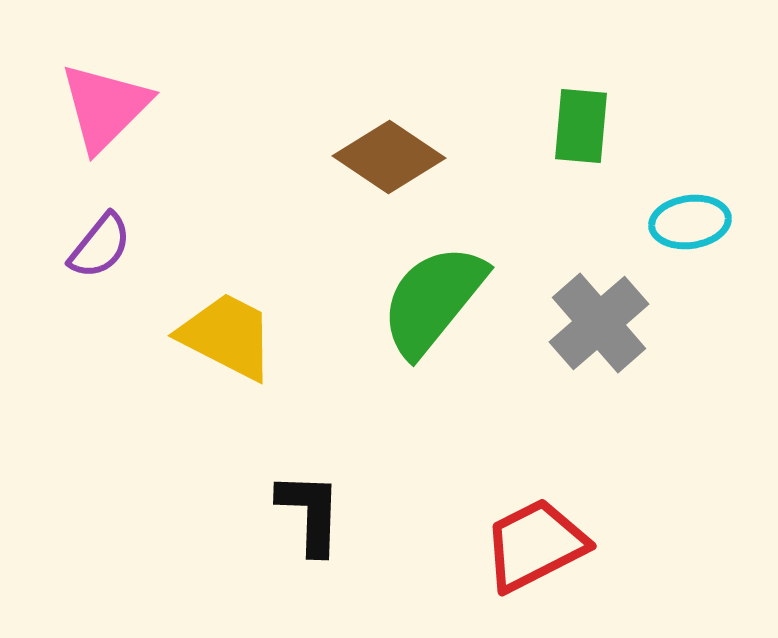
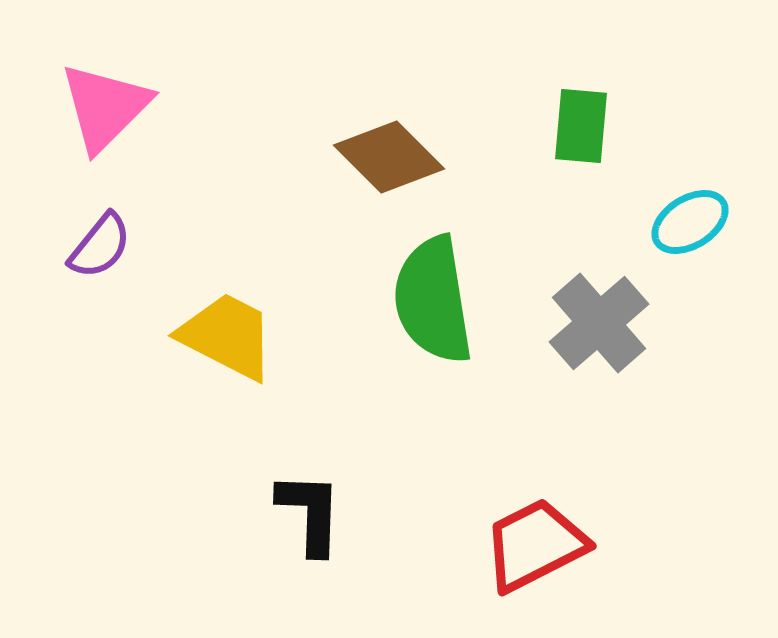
brown diamond: rotated 11 degrees clockwise
cyan ellipse: rotated 24 degrees counterclockwise
green semicircle: rotated 48 degrees counterclockwise
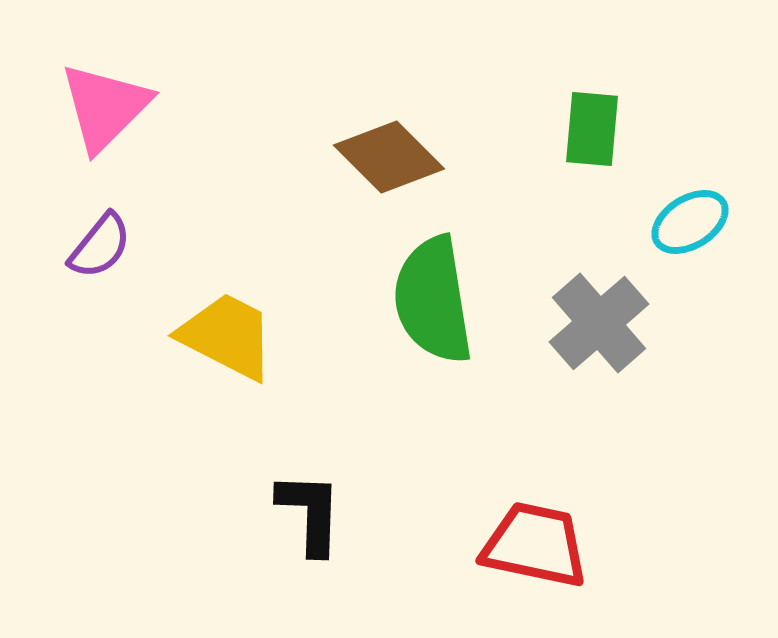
green rectangle: moved 11 px right, 3 px down
red trapezoid: rotated 39 degrees clockwise
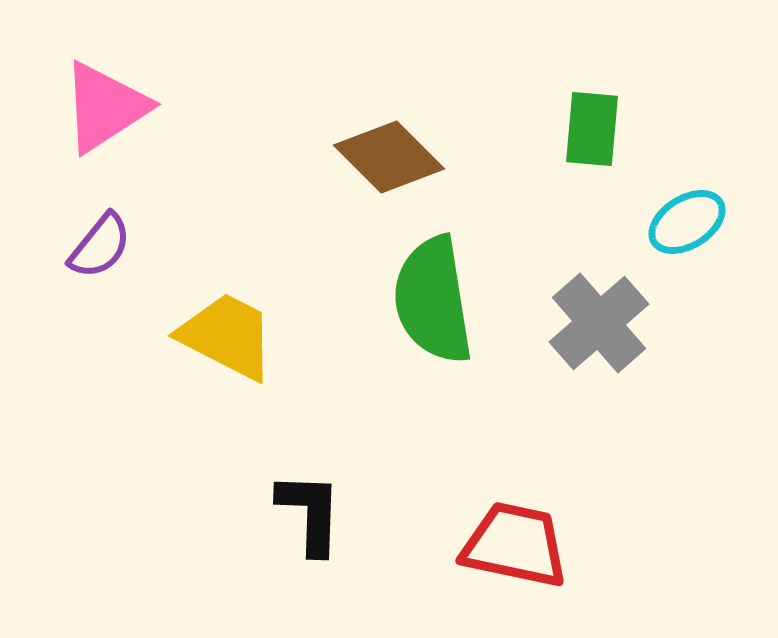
pink triangle: rotated 12 degrees clockwise
cyan ellipse: moved 3 px left
red trapezoid: moved 20 px left
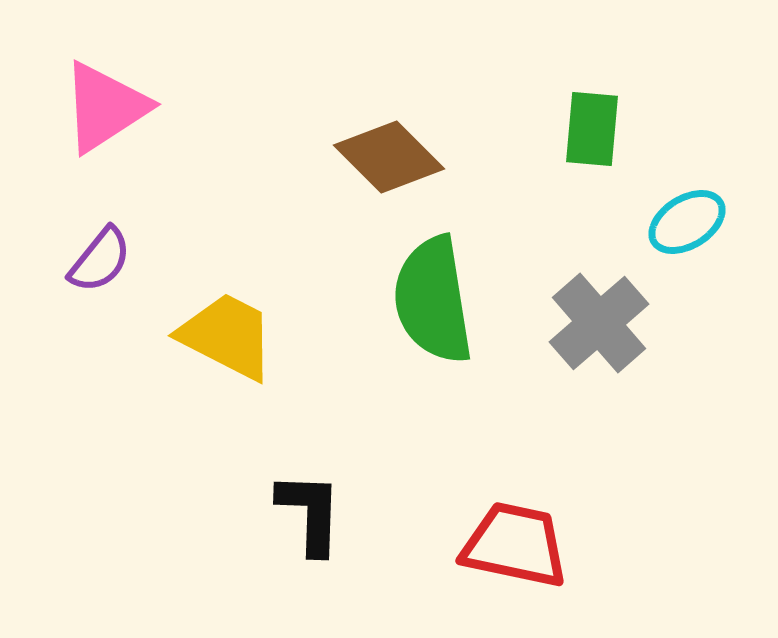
purple semicircle: moved 14 px down
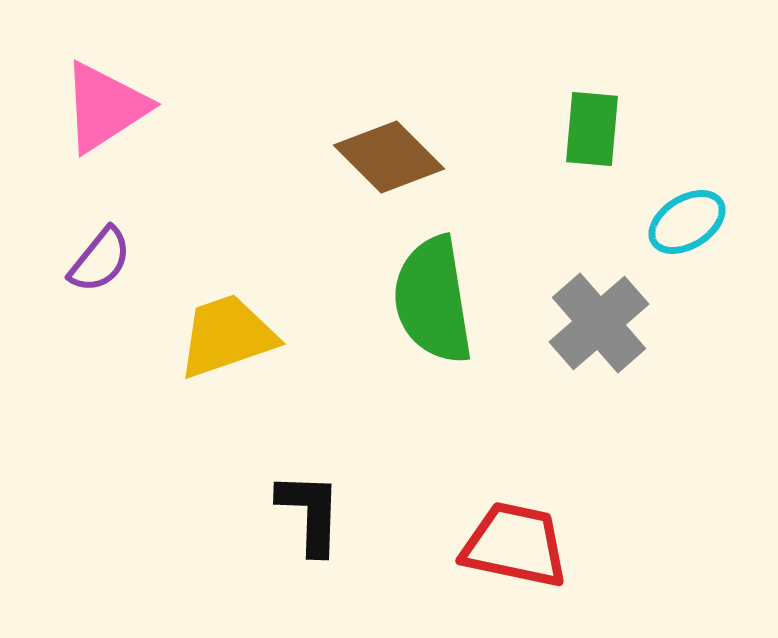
yellow trapezoid: rotated 46 degrees counterclockwise
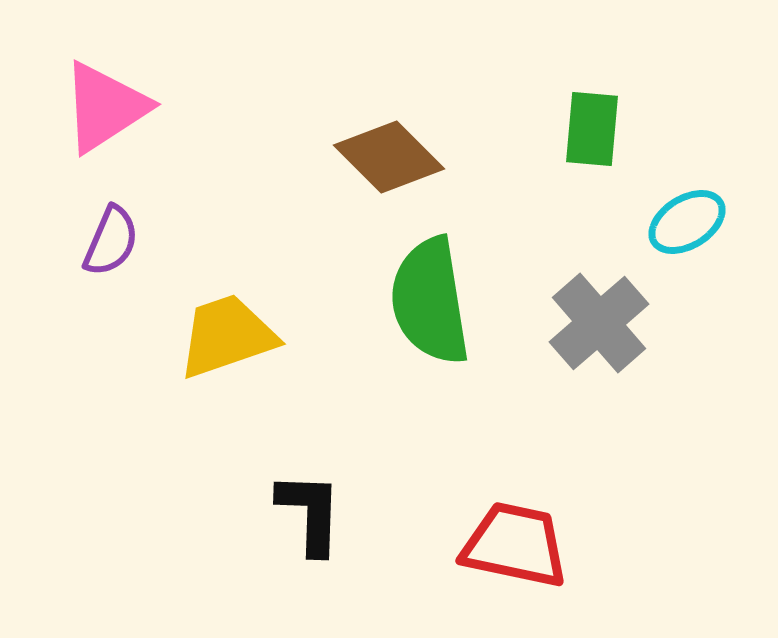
purple semicircle: moved 11 px right, 19 px up; rotated 16 degrees counterclockwise
green semicircle: moved 3 px left, 1 px down
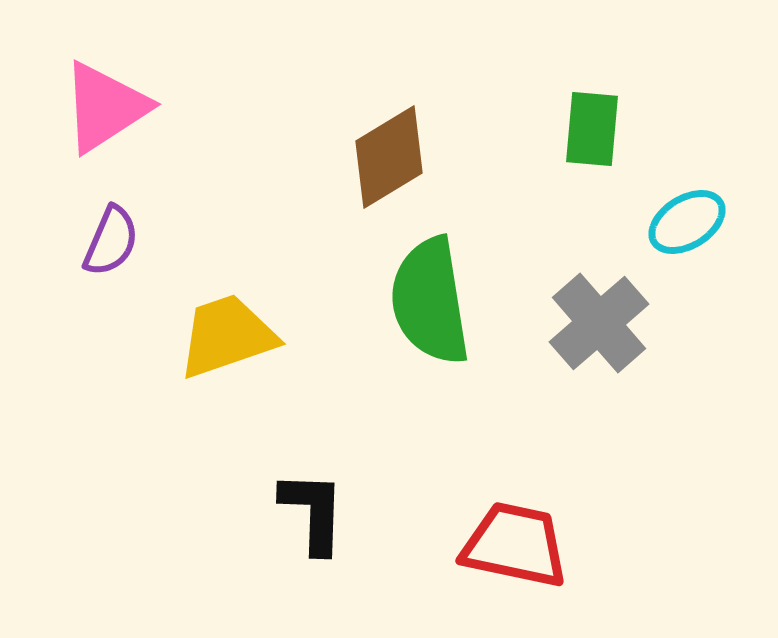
brown diamond: rotated 76 degrees counterclockwise
black L-shape: moved 3 px right, 1 px up
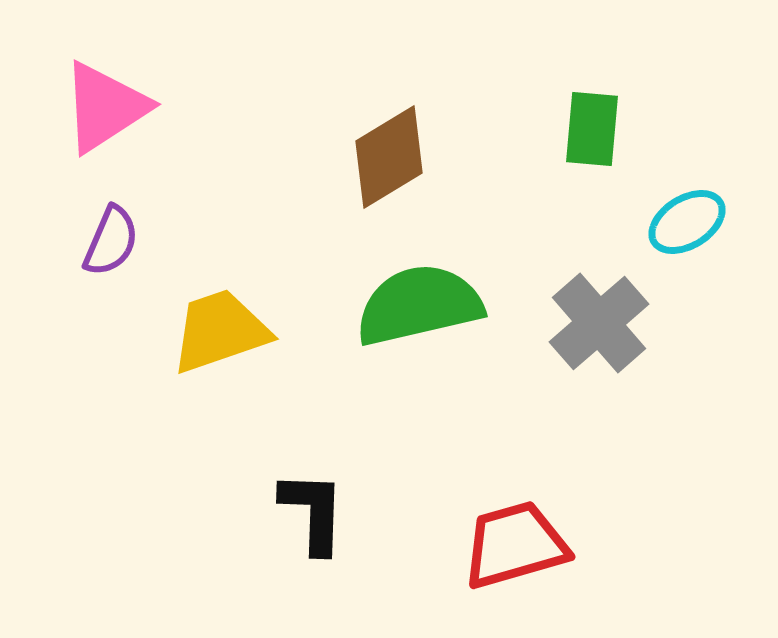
green semicircle: moved 11 px left, 4 px down; rotated 86 degrees clockwise
yellow trapezoid: moved 7 px left, 5 px up
red trapezoid: rotated 28 degrees counterclockwise
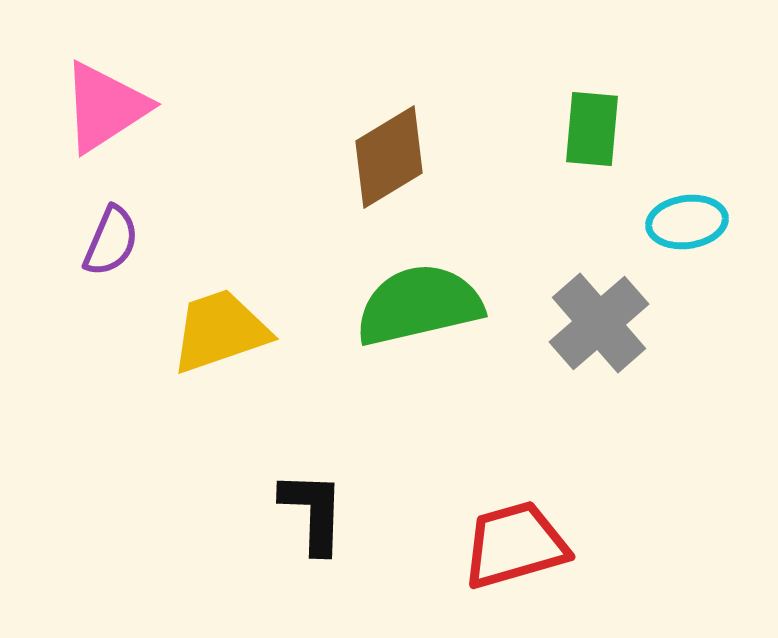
cyan ellipse: rotated 24 degrees clockwise
